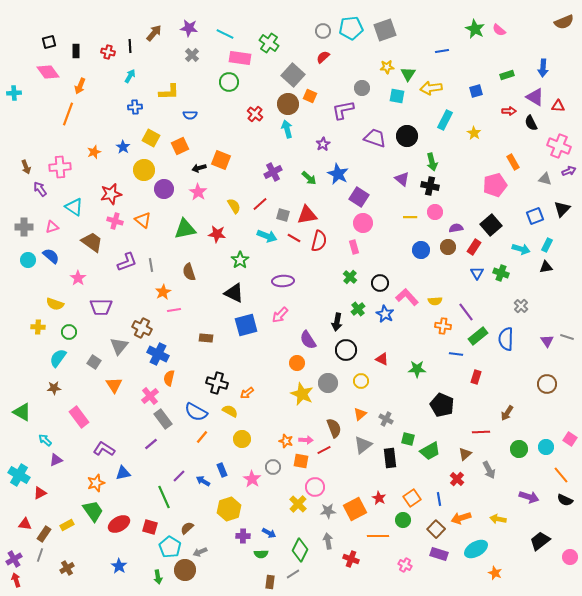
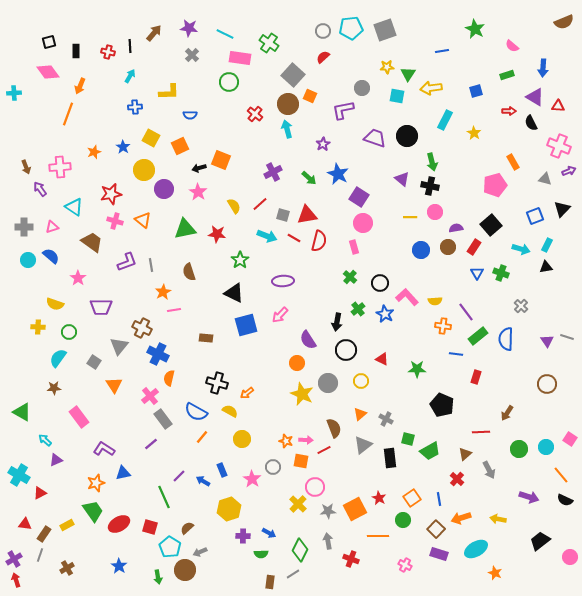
pink semicircle at (499, 30): moved 13 px right, 16 px down
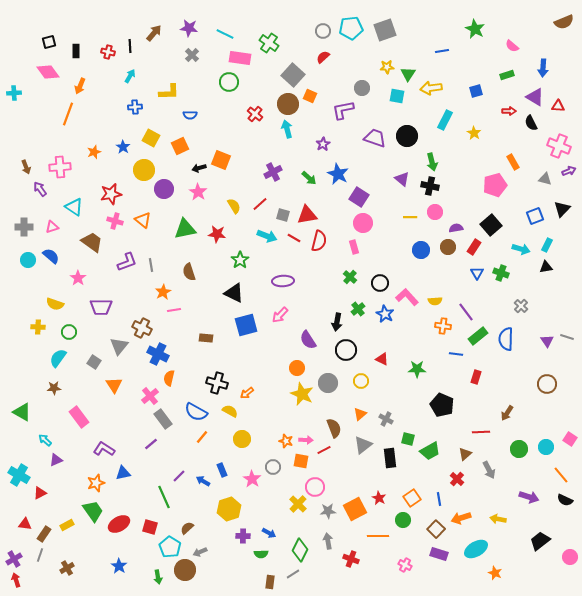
orange circle at (297, 363): moved 5 px down
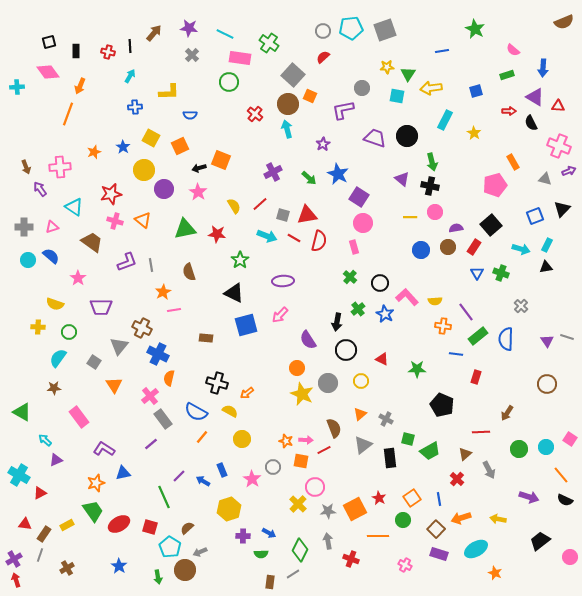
pink semicircle at (512, 46): moved 1 px right, 4 px down
cyan cross at (14, 93): moved 3 px right, 6 px up
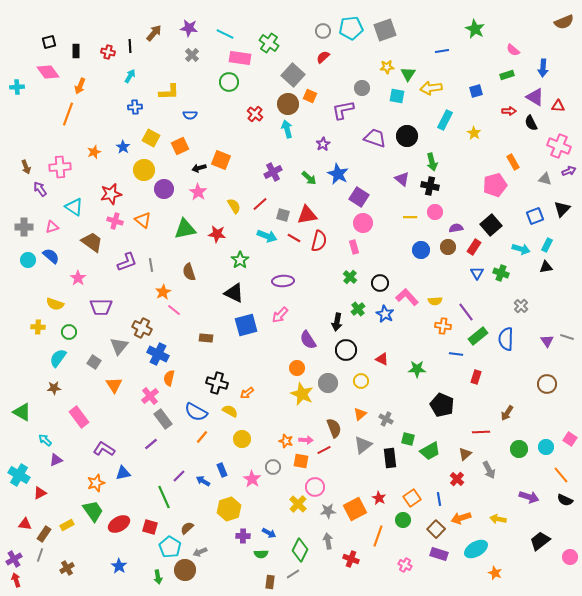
pink line at (174, 310): rotated 48 degrees clockwise
orange line at (378, 536): rotated 70 degrees counterclockwise
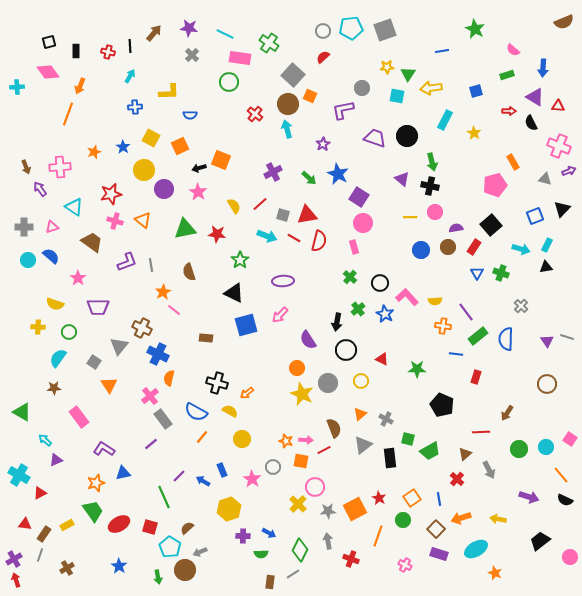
purple trapezoid at (101, 307): moved 3 px left
orange triangle at (114, 385): moved 5 px left
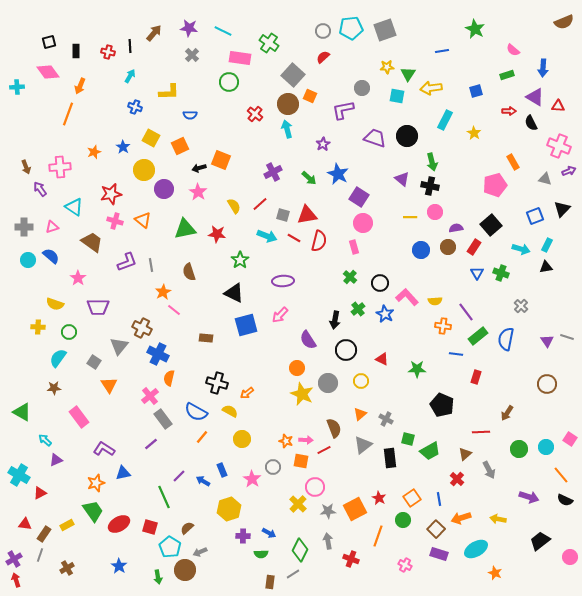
cyan line at (225, 34): moved 2 px left, 3 px up
blue cross at (135, 107): rotated 24 degrees clockwise
black arrow at (337, 322): moved 2 px left, 2 px up
blue semicircle at (506, 339): rotated 10 degrees clockwise
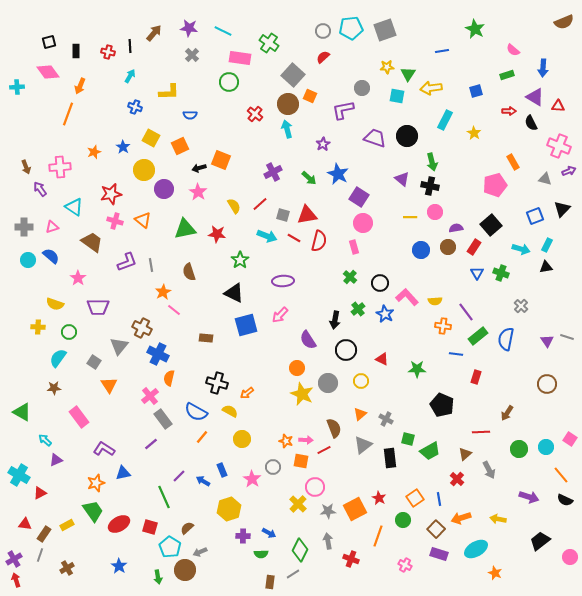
orange square at (412, 498): moved 3 px right
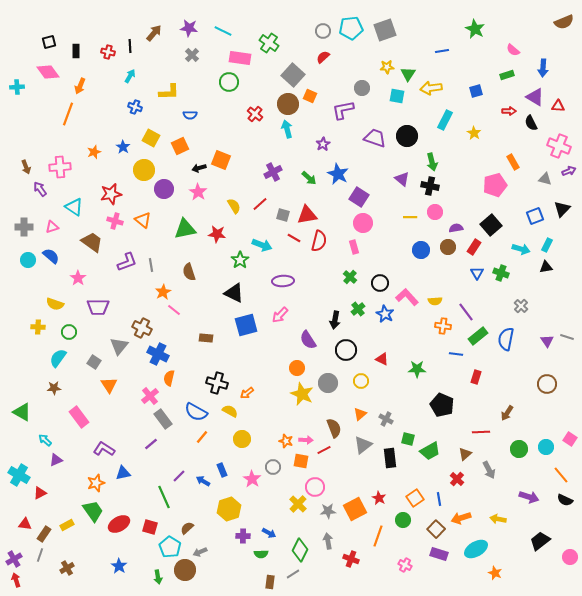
cyan arrow at (267, 236): moved 5 px left, 9 px down
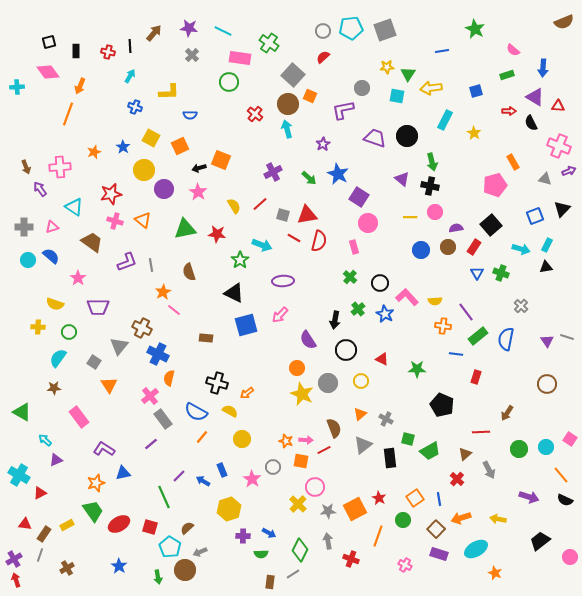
pink circle at (363, 223): moved 5 px right
